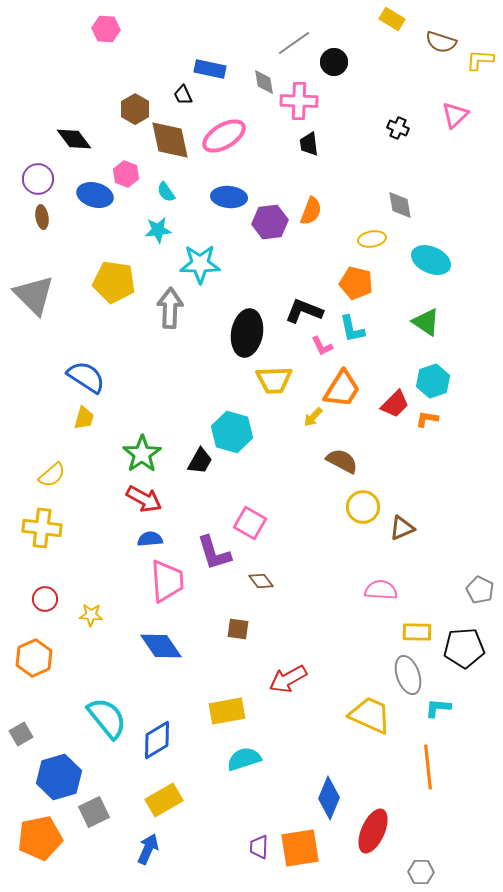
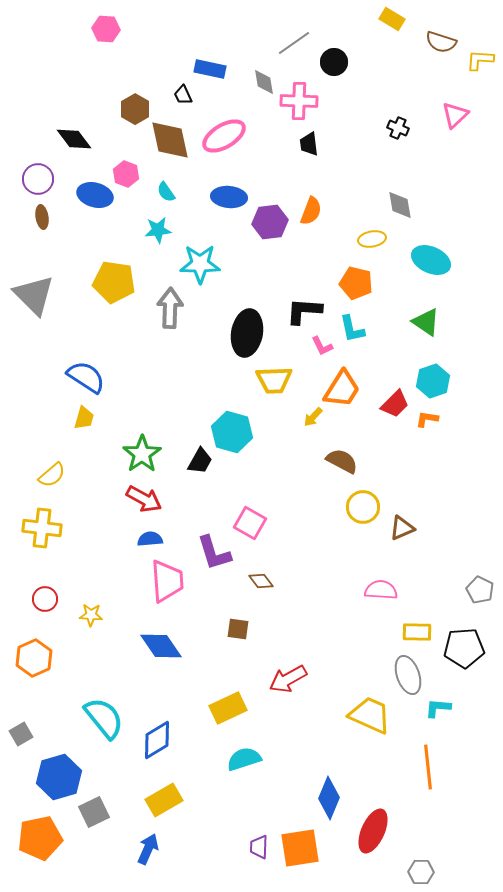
black L-shape at (304, 311): rotated 18 degrees counterclockwise
yellow rectangle at (227, 711): moved 1 px right, 3 px up; rotated 15 degrees counterclockwise
cyan semicircle at (107, 718): moved 3 px left
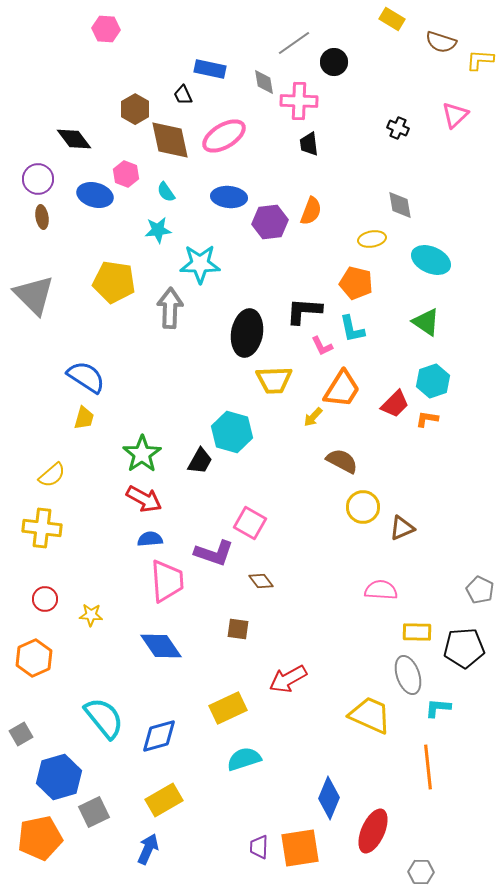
purple L-shape at (214, 553): rotated 54 degrees counterclockwise
blue diamond at (157, 740): moved 2 px right, 4 px up; rotated 15 degrees clockwise
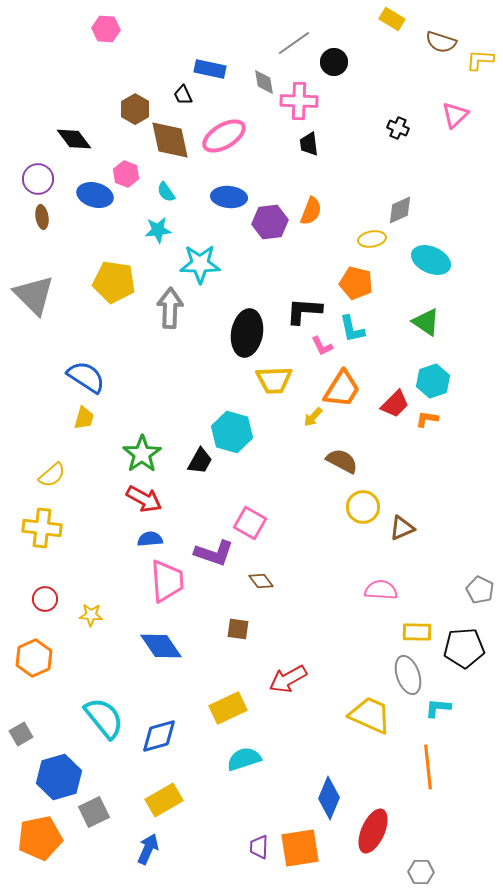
gray diamond at (400, 205): moved 5 px down; rotated 76 degrees clockwise
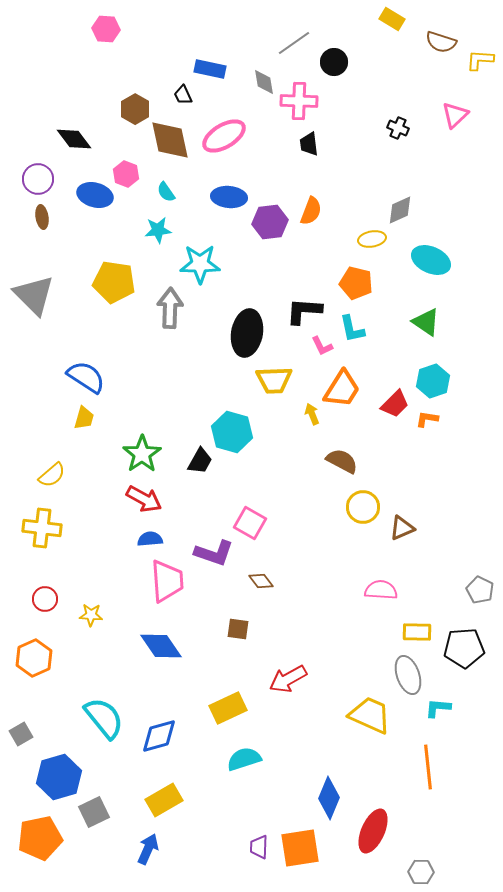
yellow arrow at (313, 417): moved 1 px left, 3 px up; rotated 115 degrees clockwise
